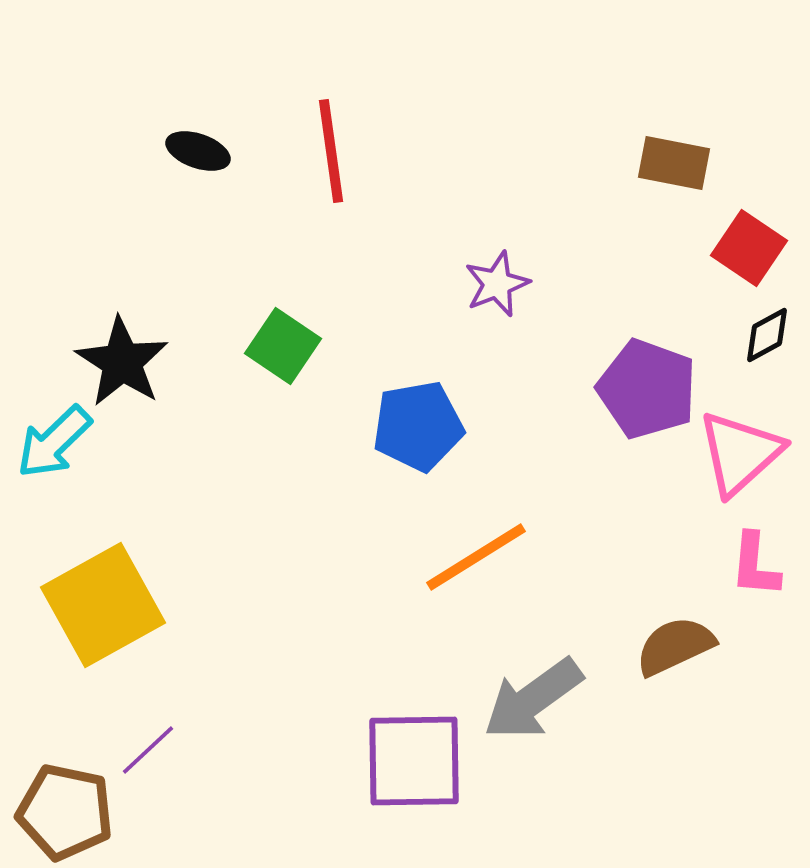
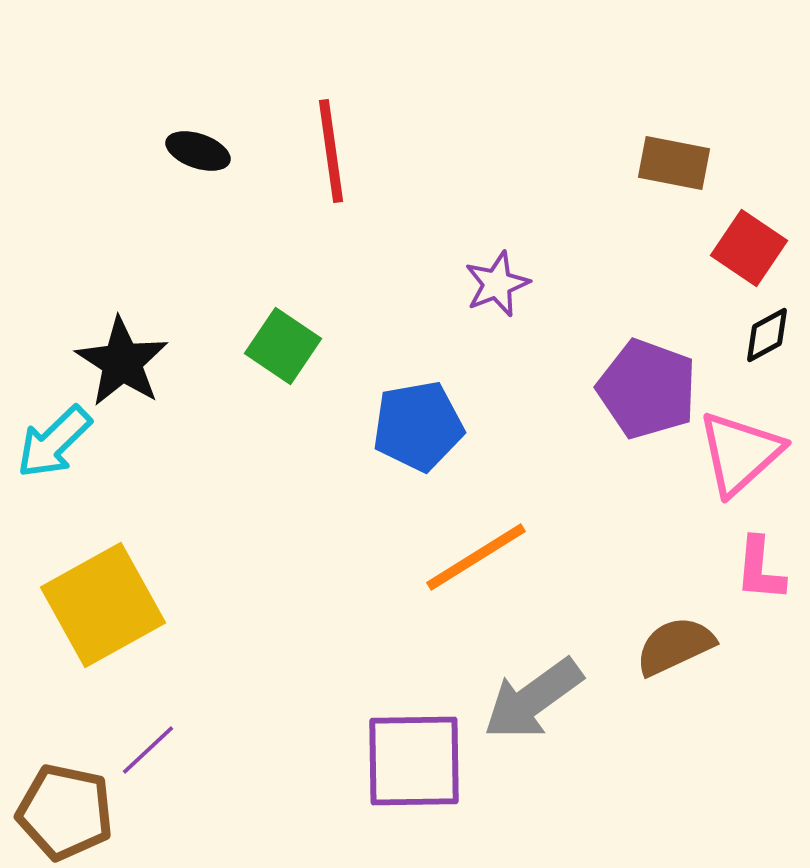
pink L-shape: moved 5 px right, 4 px down
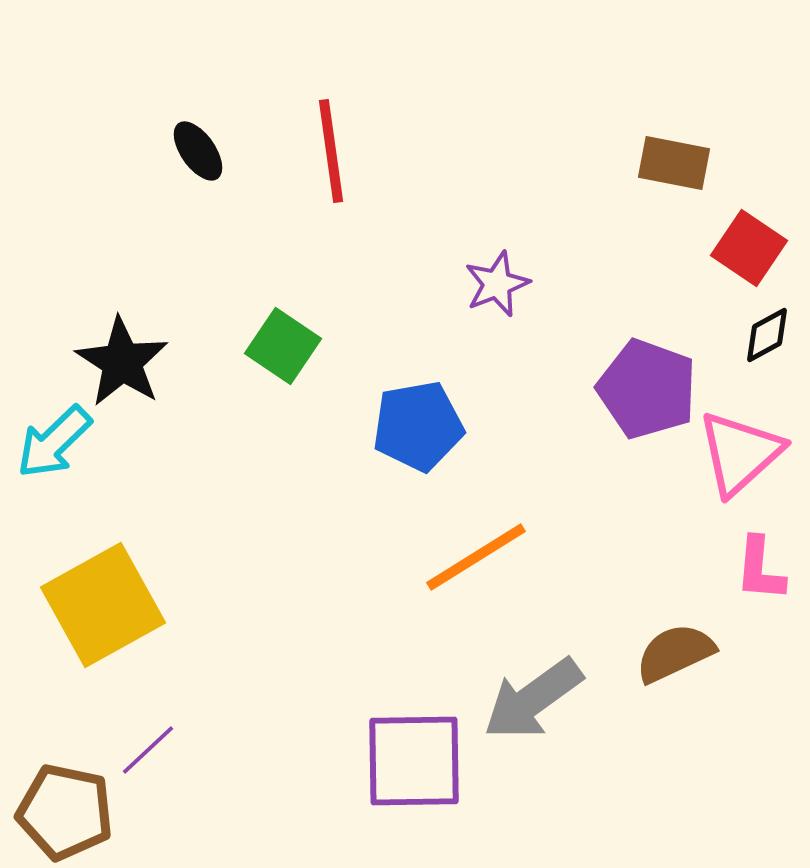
black ellipse: rotated 36 degrees clockwise
brown semicircle: moved 7 px down
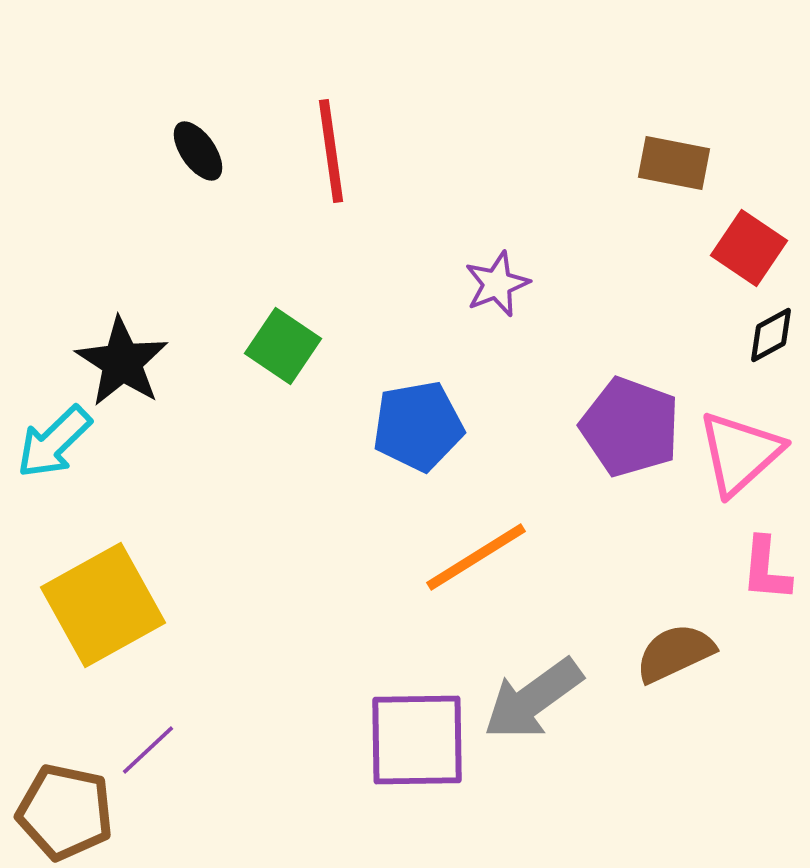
black diamond: moved 4 px right
purple pentagon: moved 17 px left, 38 px down
pink L-shape: moved 6 px right
purple square: moved 3 px right, 21 px up
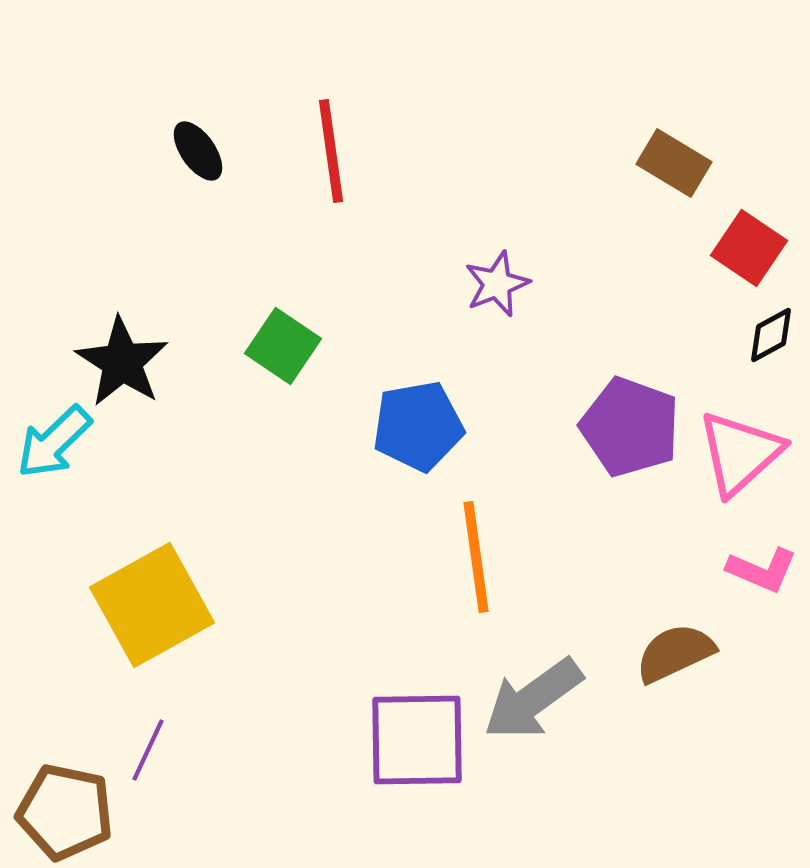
brown rectangle: rotated 20 degrees clockwise
orange line: rotated 66 degrees counterclockwise
pink L-shape: moved 4 px left, 1 px down; rotated 72 degrees counterclockwise
yellow square: moved 49 px right
purple line: rotated 22 degrees counterclockwise
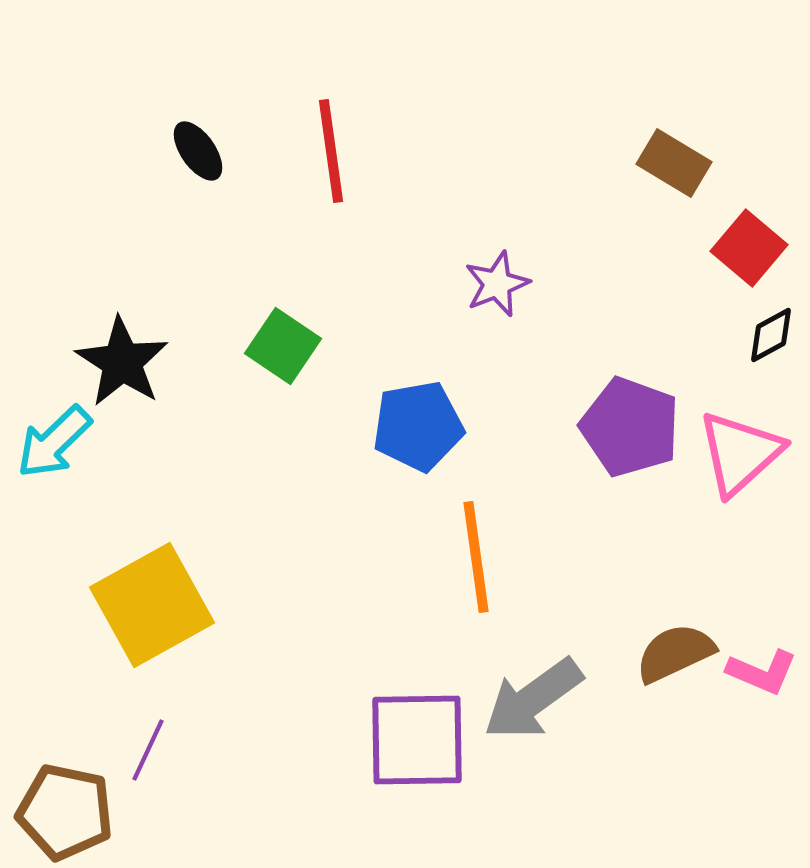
red square: rotated 6 degrees clockwise
pink L-shape: moved 102 px down
